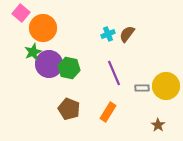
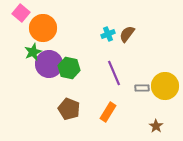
yellow circle: moved 1 px left
brown star: moved 2 px left, 1 px down
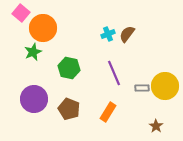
purple circle: moved 15 px left, 35 px down
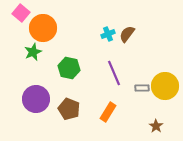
purple circle: moved 2 px right
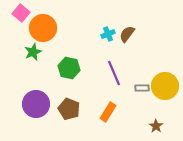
purple circle: moved 5 px down
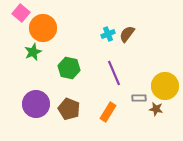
gray rectangle: moved 3 px left, 10 px down
brown star: moved 17 px up; rotated 24 degrees counterclockwise
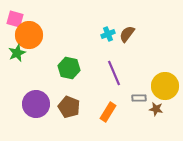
pink square: moved 6 px left, 6 px down; rotated 24 degrees counterclockwise
orange circle: moved 14 px left, 7 px down
green star: moved 16 px left, 1 px down
brown pentagon: moved 2 px up
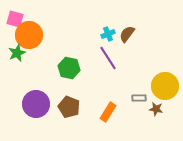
purple line: moved 6 px left, 15 px up; rotated 10 degrees counterclockwise
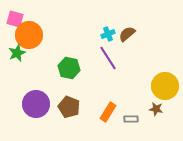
brown semicircle: rotated 12 degrees clockwise
gray rectangle: moved 8 px left, 21 px down
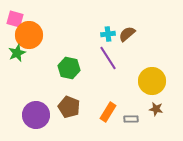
cyan cross: rotated 16 degrees clockwise
yellow circle: moved 13 px left, 5 px up
purple circle: moved 11 px down
